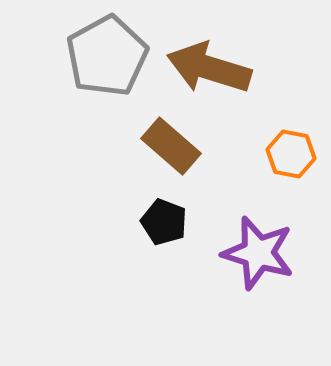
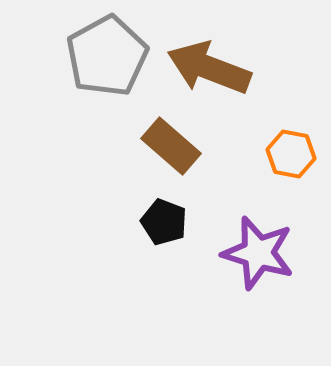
brown arrow: rotated 4 degrees clockwise
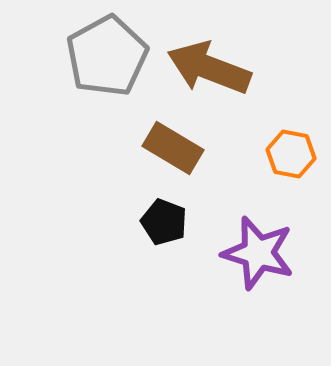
brown rectangle: moved 2 px right, 2 px down; rotated 10 degrees counterclockwise
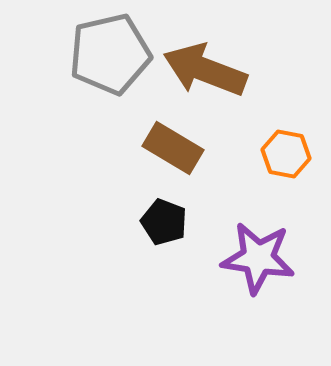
gray pentagon: moved 3 px right, 2 px up; rotated 16 degrees clockwise
brown arrow: moved 4 px left, 2 px down
orange hexagon: moved 5 px left
purple star: moved 5 px down; rotated 8 degrees counterclockwise
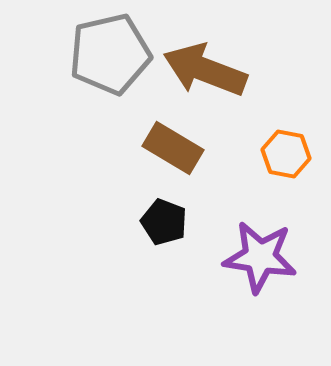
purple star: moved 2 px right, 1 px up
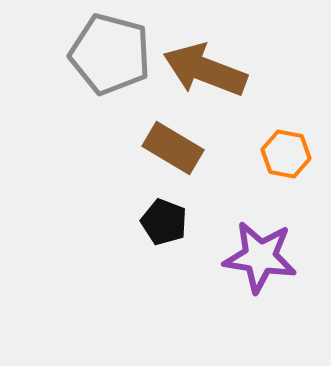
gray pentagon: rotated 28 degrees clockwise
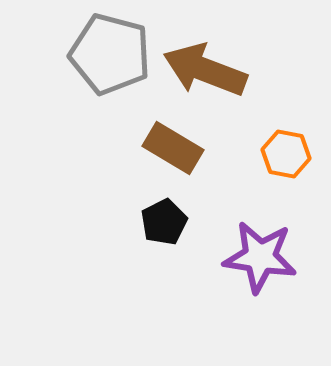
black pentagon: rotated 24 degrees clockwise
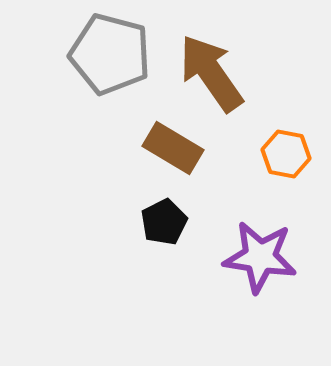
brown arrow: moved 6 px right, 3 px down; rotated 34 degrees clockwise
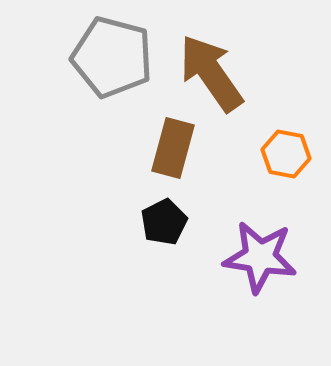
gray pentagon: moved 2 px right, 3 px down
brown rectangle: rotated 74 degrees clockwise
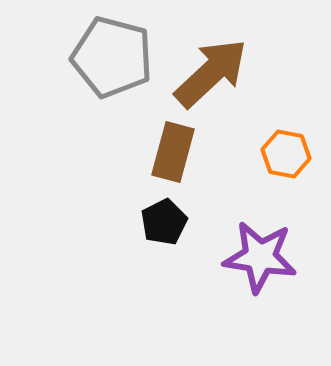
brown arrow: rotated 82 degrees clockwise
brown rectangle: moved 4 px down
